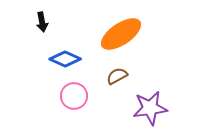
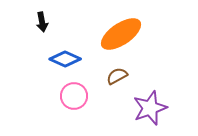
purple star: rotated 12 degrees counterclockwise
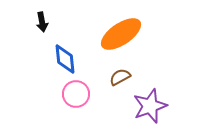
blue diamond: rotated 60 degrees clockwise
brown semicircle: moved 3 px right, 1 px down
pink circle: moved 2 px right, 2 px up
purple star: moved 2 px up
